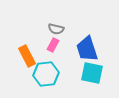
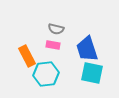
pink rectangle: rotated 72 degrees clockwise
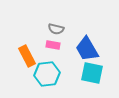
blue trapezoid: rotated 12 degrees counterclockwise
cyan hexagon: moved 1 px right
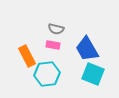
cyan square: moved 1 px right, 1 px down; rotated 10 degrees clockwise
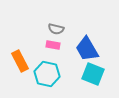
orange rectangle: moved 7 px left, 5 px down
cyan hexagon: rotated 20 degrees clockwise
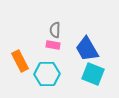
gray semicircle: moved 1 px left, 1 px down; rotated 77 degrees clockwise
cyan hexagon: rotated 15 degrees counterclockwise
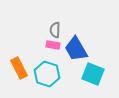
blue trapezoid: moved 11 px left
orange rectangle: moved 1 px left, 7 px down
cyan hexagon: rotated 20 degrees clockwise
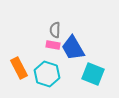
blue trapezoid: moved 3 px left, 1 px up
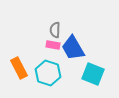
cyan hexagon: moved 1 px right, 1 px up
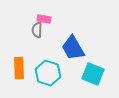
gray semicircle: moved 18 px left
pink rectangle: moved 9 px left, 26 px up
orange rectangle: rotated 25 degrees clockwise
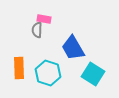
cyan square: rotated 10 degrees clockwise
